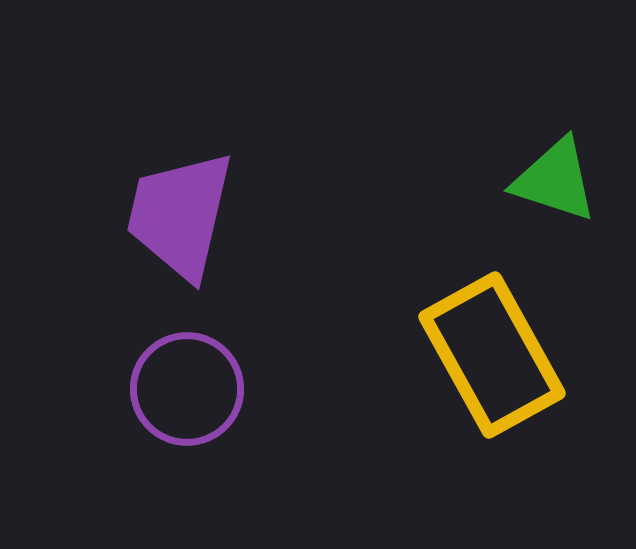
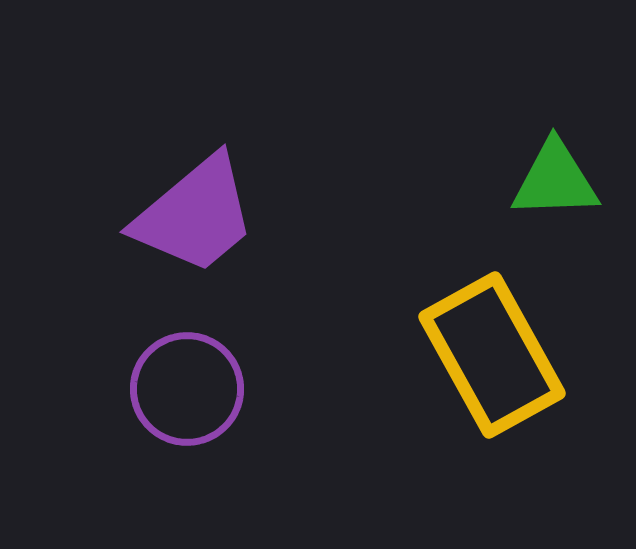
green triangle: rotated 20 degrees counterclockwise
purple trapezoid: moved 15 px right; rotated 143 degrees counterclockwise
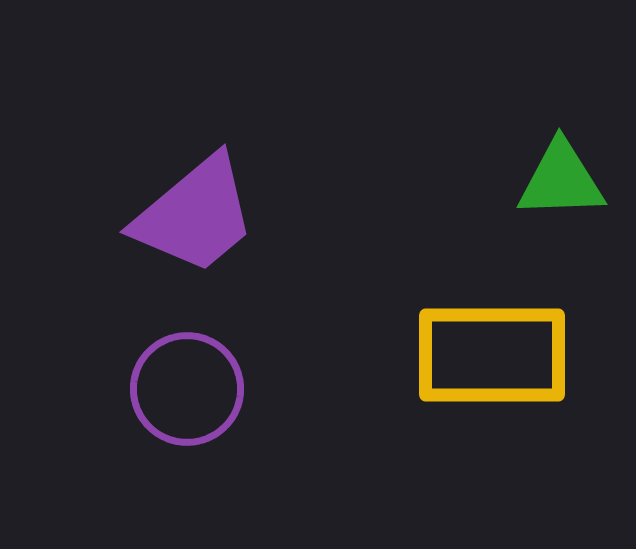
green triangle: moved 6 px right
yellow rectangle: rotated 61 degrees counterclockwise
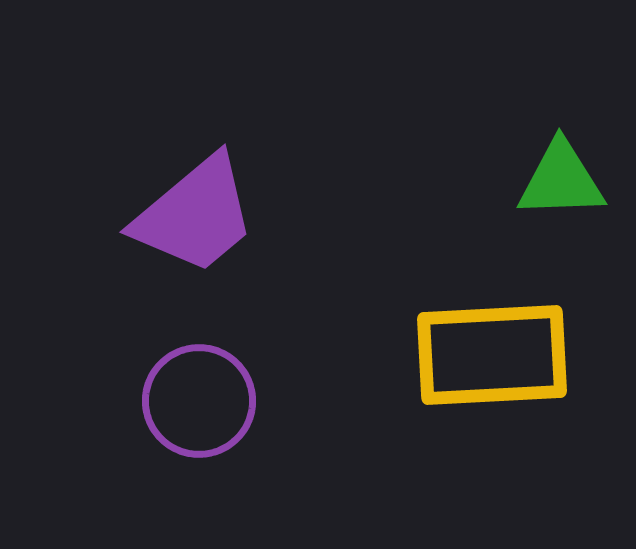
yellow rectangle: rotated 3 degrees counterclockwise
purple circle: moved 12 px right, 12 px down
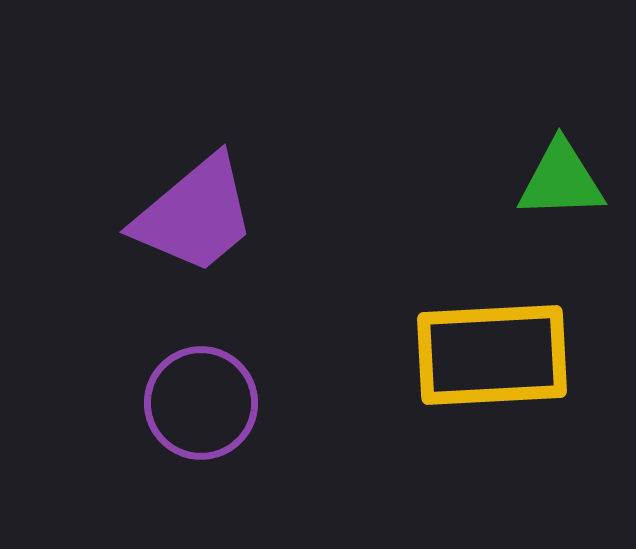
purple circle: moved 2 px right, 2 px down
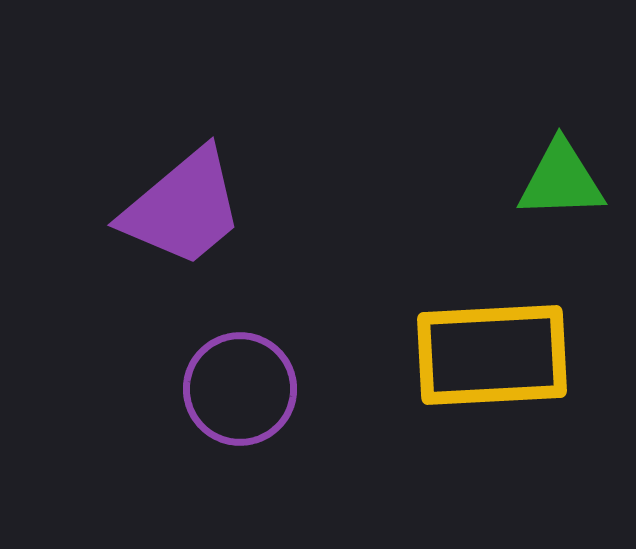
purple trapezoid: moved 12 px left, 7 px up
purple circle: moved 39 px right, 14 px up
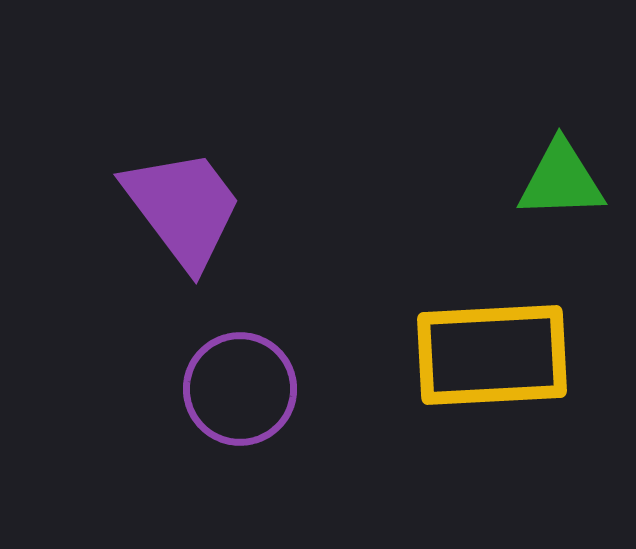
purple trapezoid: rotated 87 degrees counterclockwise
